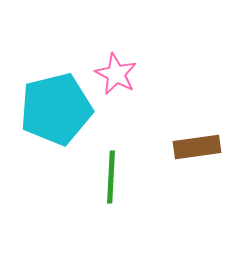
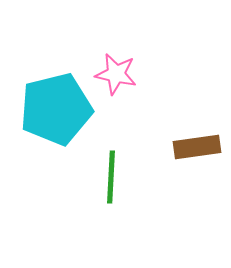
pink star: rotated 15 degrees counterclockwise
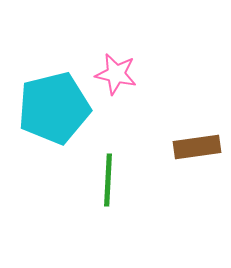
cyan pentagon: moved 2 px left, 1 px up
green line: moved 3 px left, 3 px down
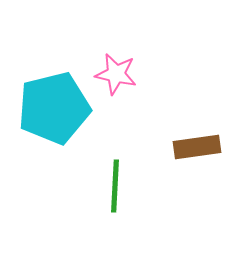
green line: moved 7 px right, 6 px down
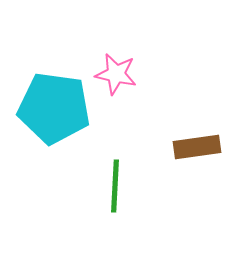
cyan pentagon: rotated 22 degrees clockwise
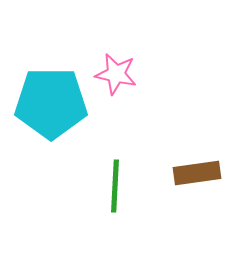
cyan pentagon: moved 3 px left, 5 px up; rotated 8 degrees counterclockwise
brown rectangle: moved 26 px down
